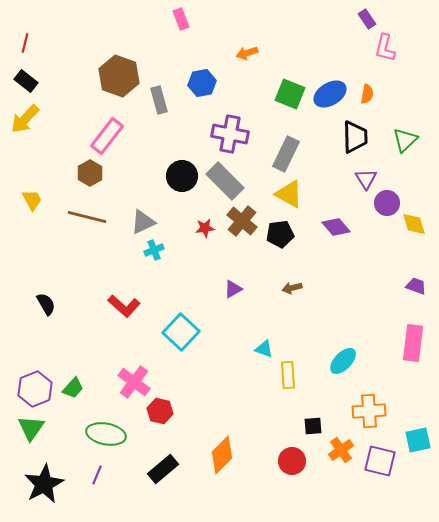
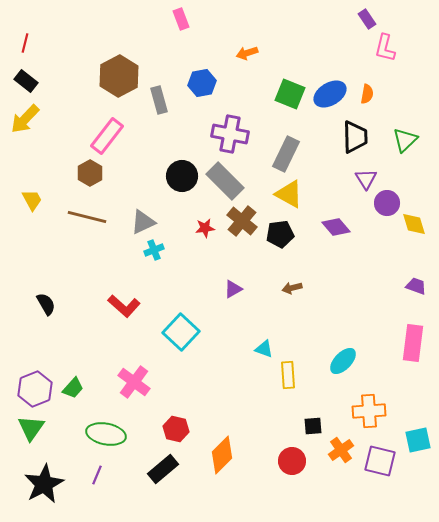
brown hexagon at (119, 76): rotated 12 degrees clockwise
red hexagon at (160, 411): moved 16 px right, 18 px down
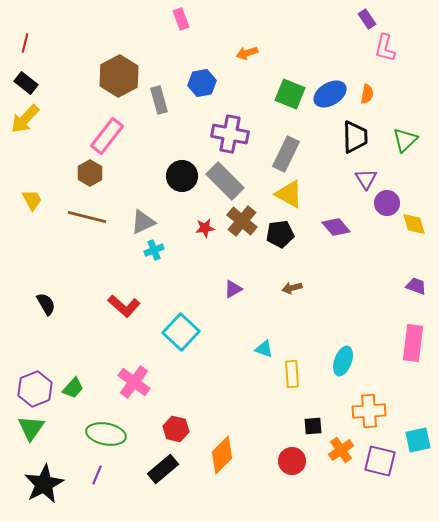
black rectangle at (26, 81): moved 2 px down
cyan ellipse at (343, 361): rotated 24 degrees counterclockwise
yellow rectangle at (288, 375): moved 4 px right, 1 px up
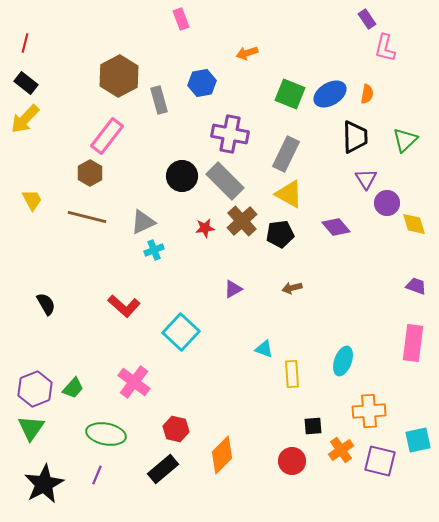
brown cross at (242, 221): rotated 8 degrees clockwise
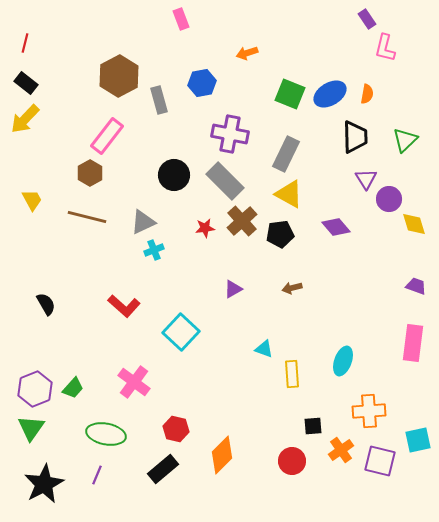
black circle at (182, 176): moved 8 px left, 1 px up
purple circle at (387, 203): moved 2 px right, 4 px up
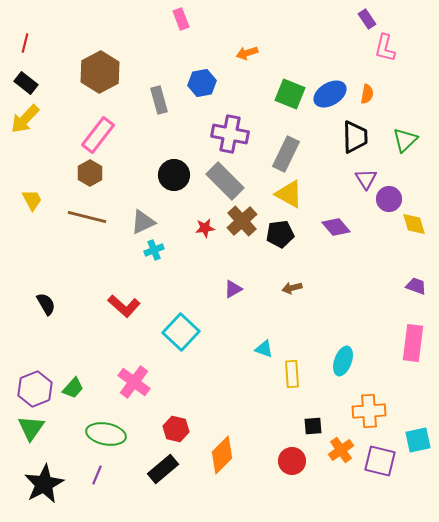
brown hexagon at (119, 76): moved 19 px left, 4 px up
pink rectangle at (107, 136): moved 9 px left, 1 px up
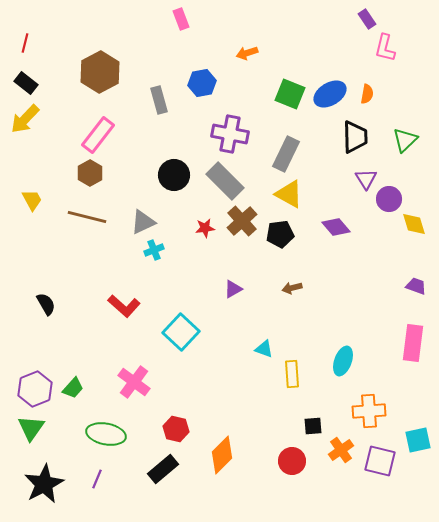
purple line at (97, 475): moved 4 px down
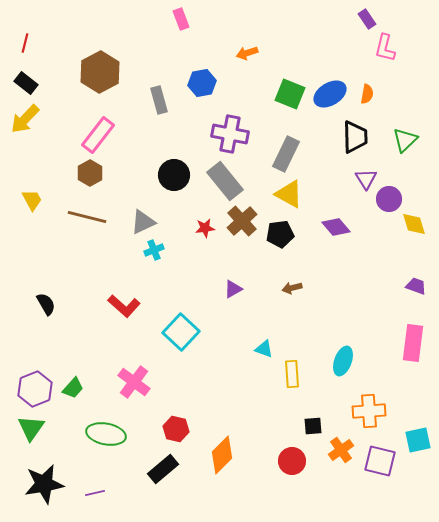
gray rectangle at (225, 181): rotated 6 degrees clockwise
purple line at (97, 479): moved 2 px left, 14 px down; rotated 54 degrees clockwise
black star at (44, 484): rotated 18 degrees clockwise
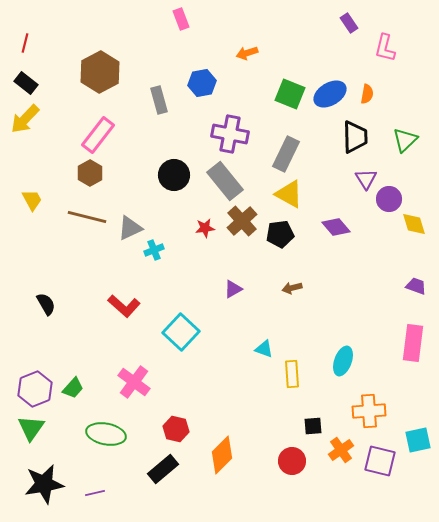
purple rectangle at (367, 19): moved 18 px left, 4 px down
gray triangle at (143, 222): moved 13 px left, 6 px down
